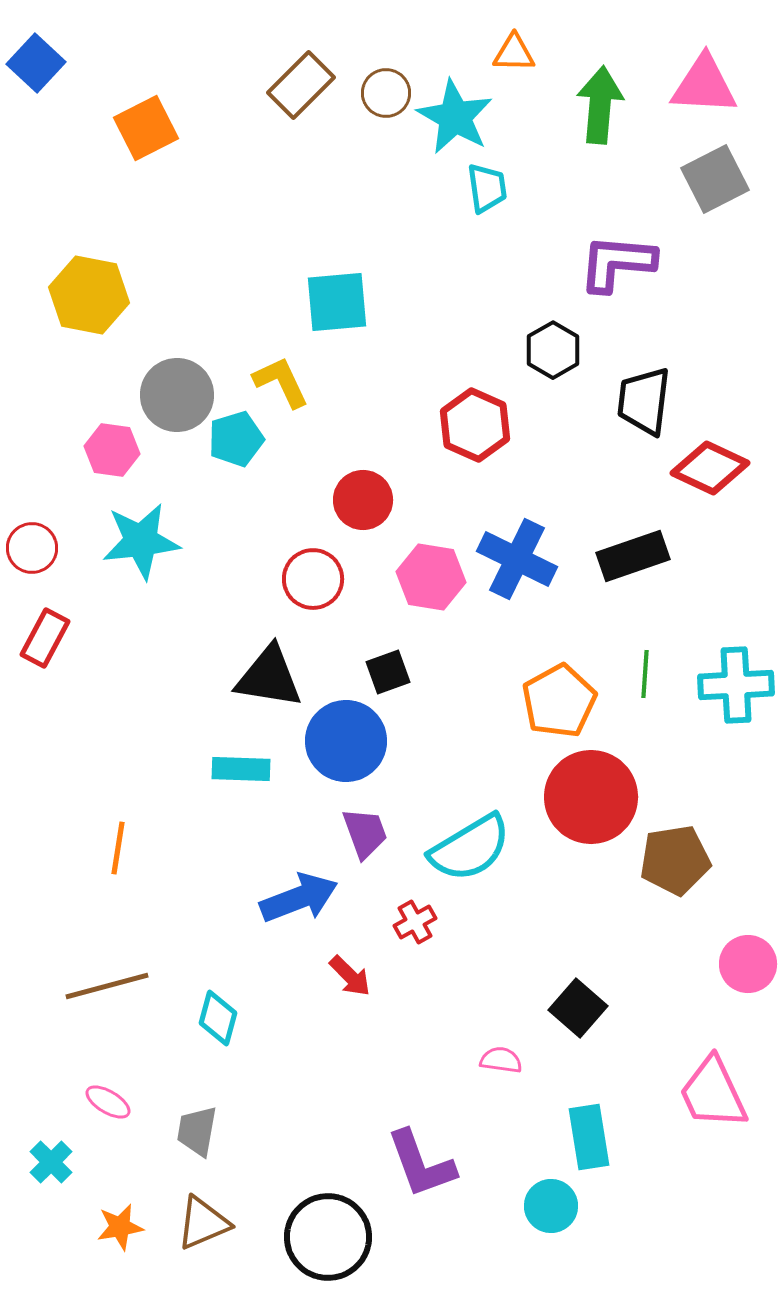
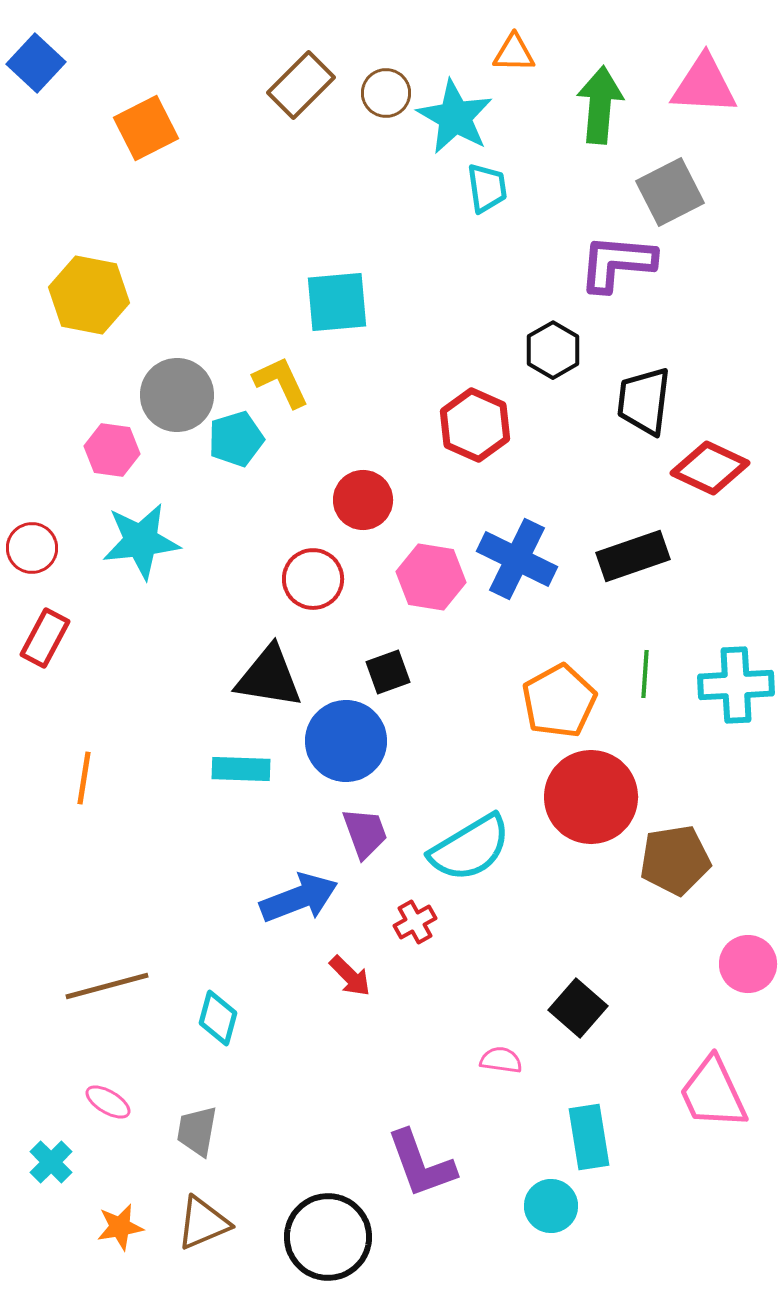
gray square at (715, 179): moved 45 px left, 13 px down
orange line at (118, 848): moved 34 px left, 70 px up
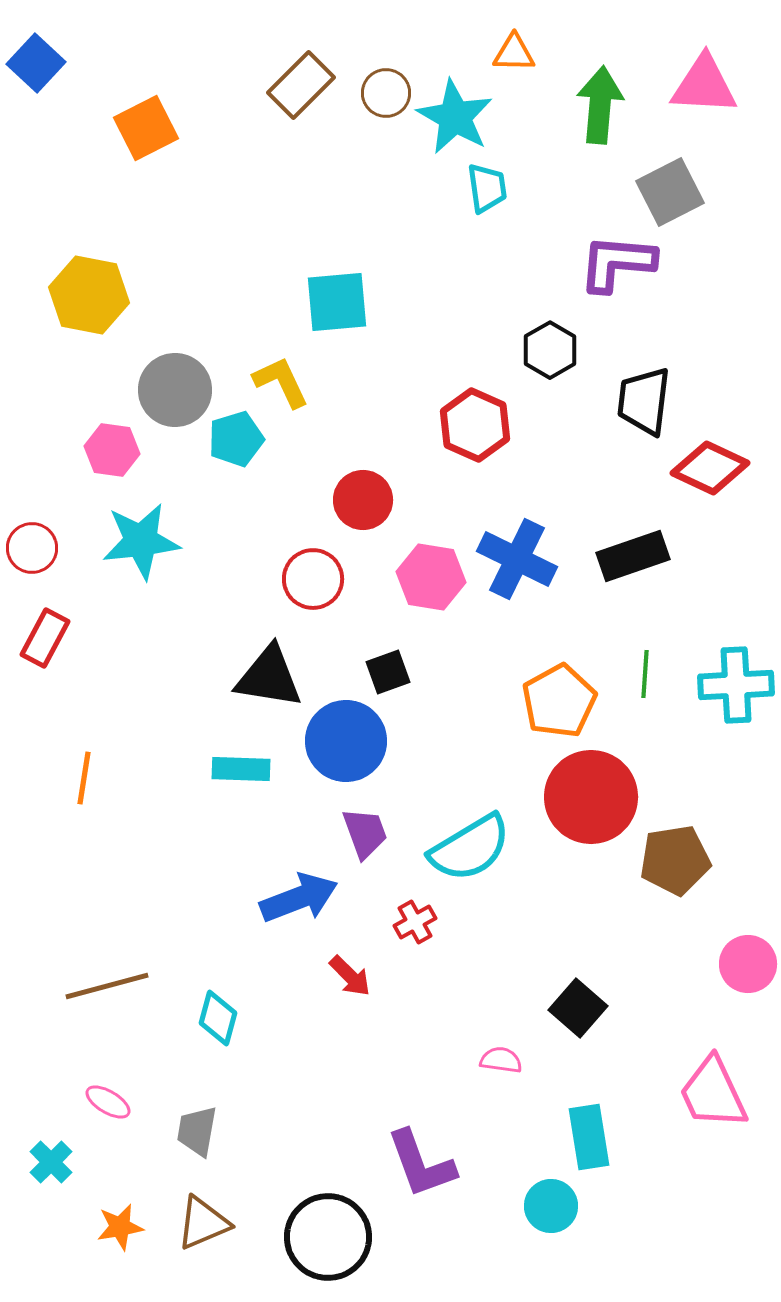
black hexagon at (553, 350): moved 3 px left
gray circle at (177, 395): moved 2 px left, 5 px up
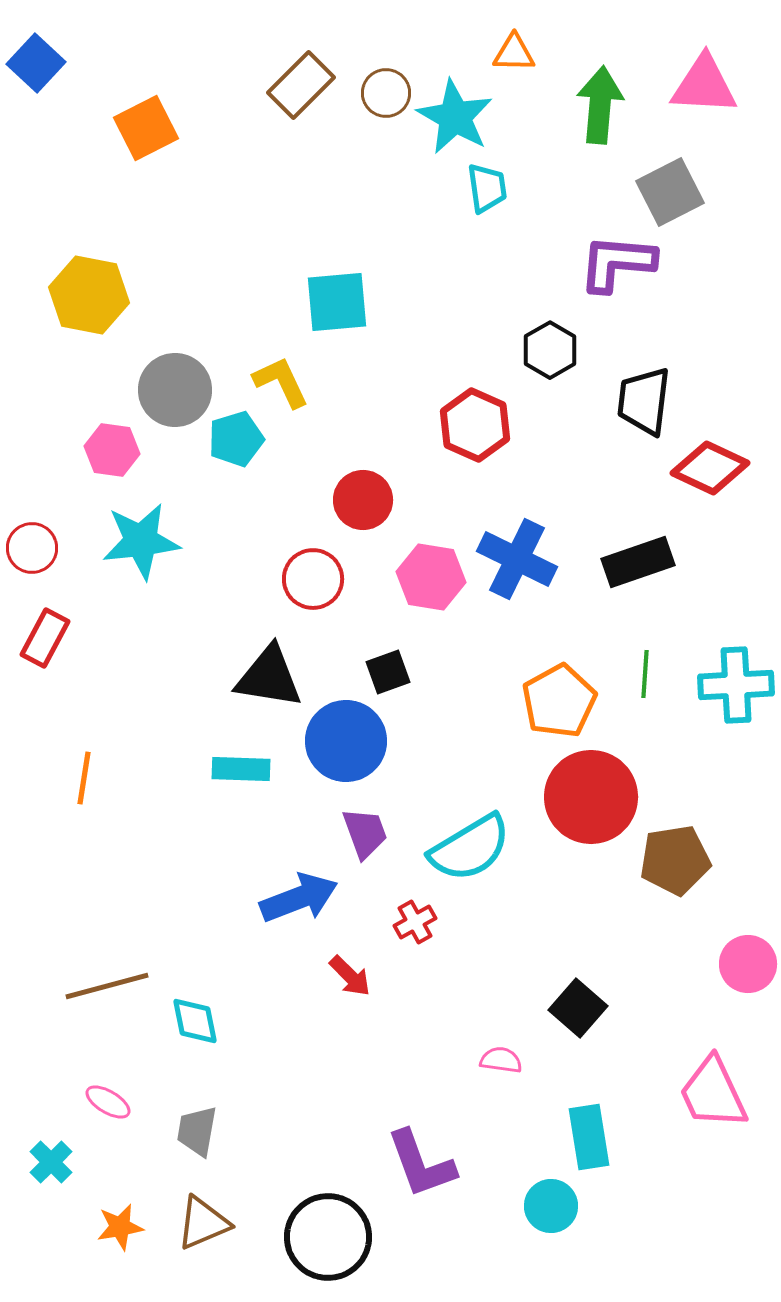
black rectangle at (633, 556): moved 5 px right, 6 px down
cyan diamond at (218, 1018): moved 23 px left, 3 px down; rotated 26 degrees counterclockwise
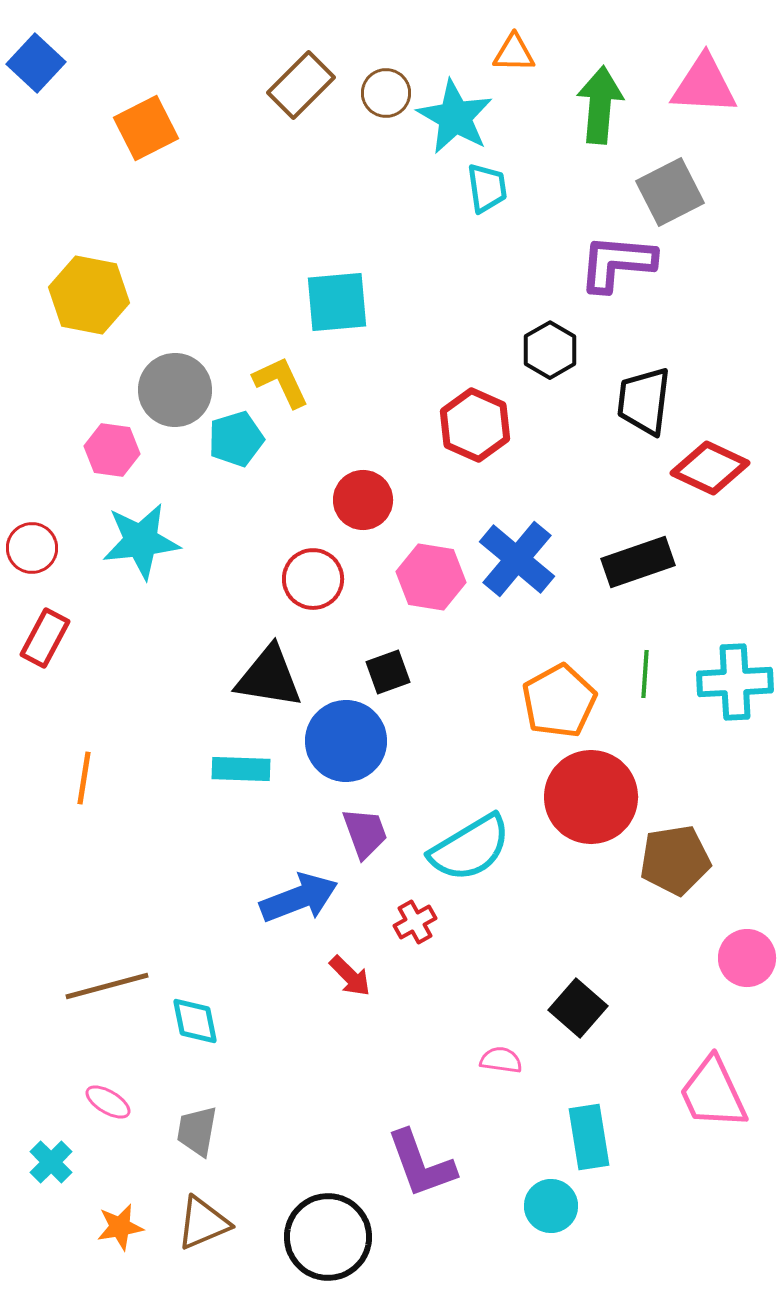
blue cross at (517, 559): rotated 14 degrees clockwise
cyan cross at (736, 685): moved 1 px left, 3 px up
pink circle at (748, 964): moved 1 px left, 6 px up
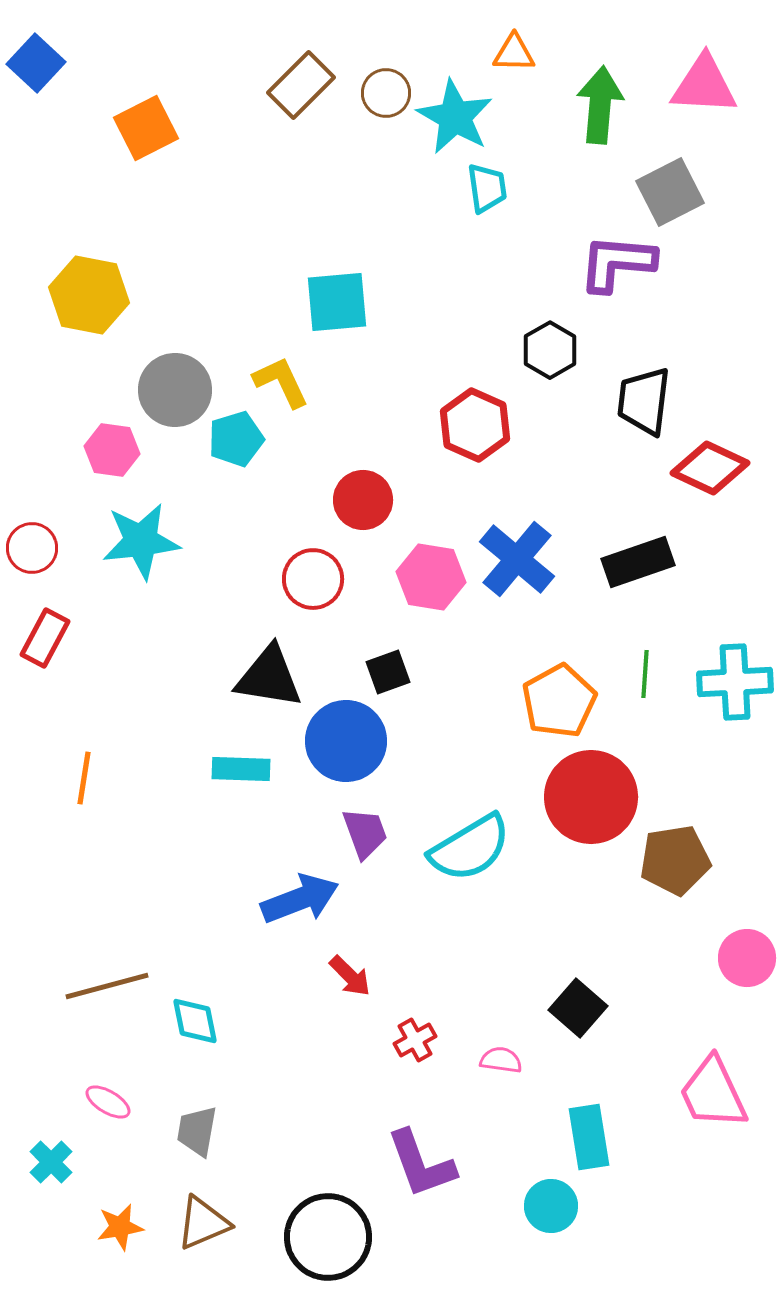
blue arrow at (299, 898): moved 1 px right, 1 px down
red cross at (415, 922): moved 118 px down
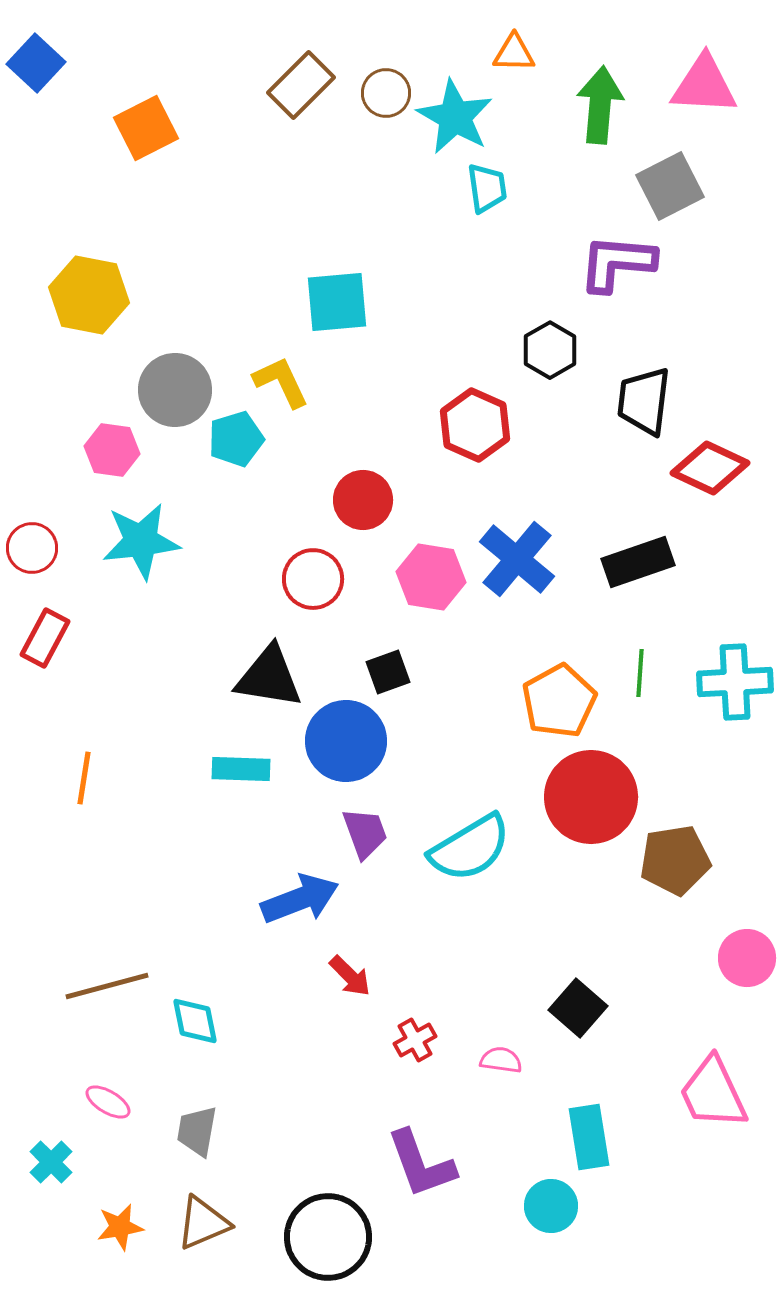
gray square at (670, 192): moved 6 px up
green line at (645, 674): moved 5 px left, 1 px up
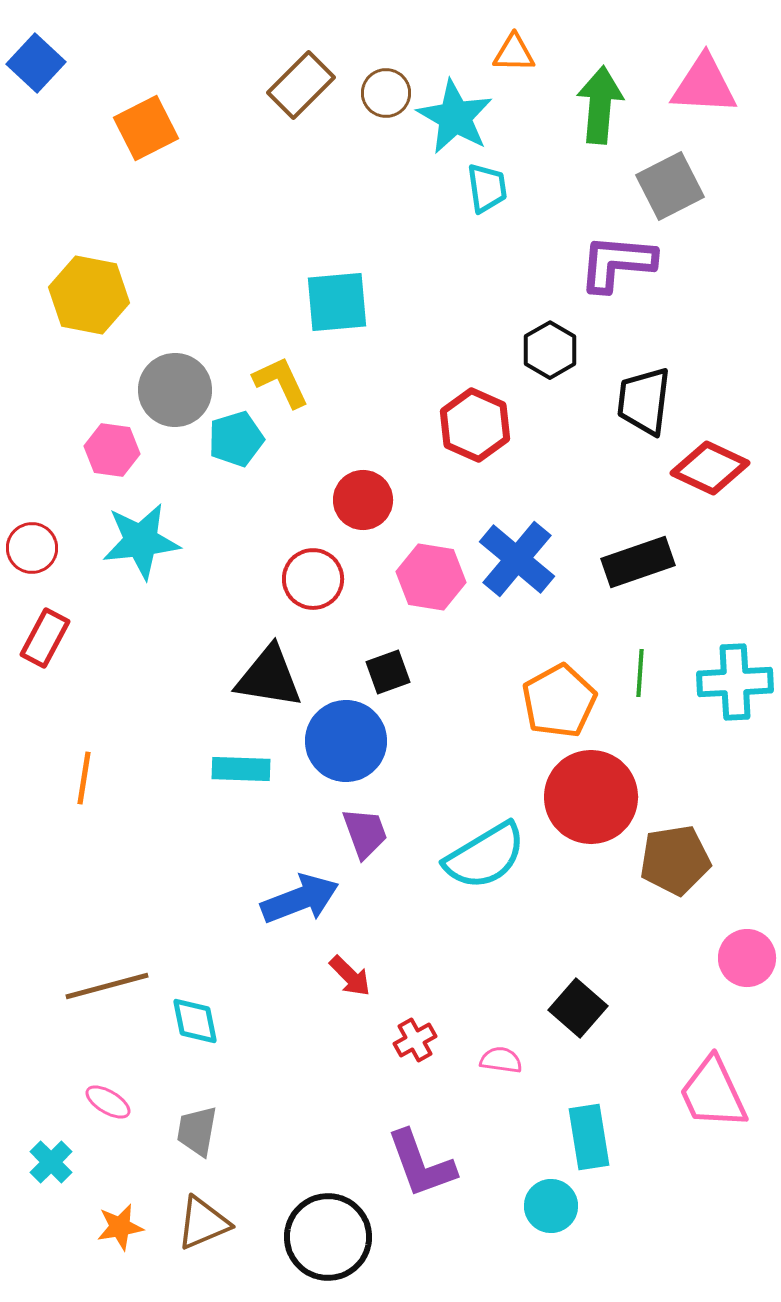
cyan semicircle at (470, 848): moved 15 px right, 8 px down
